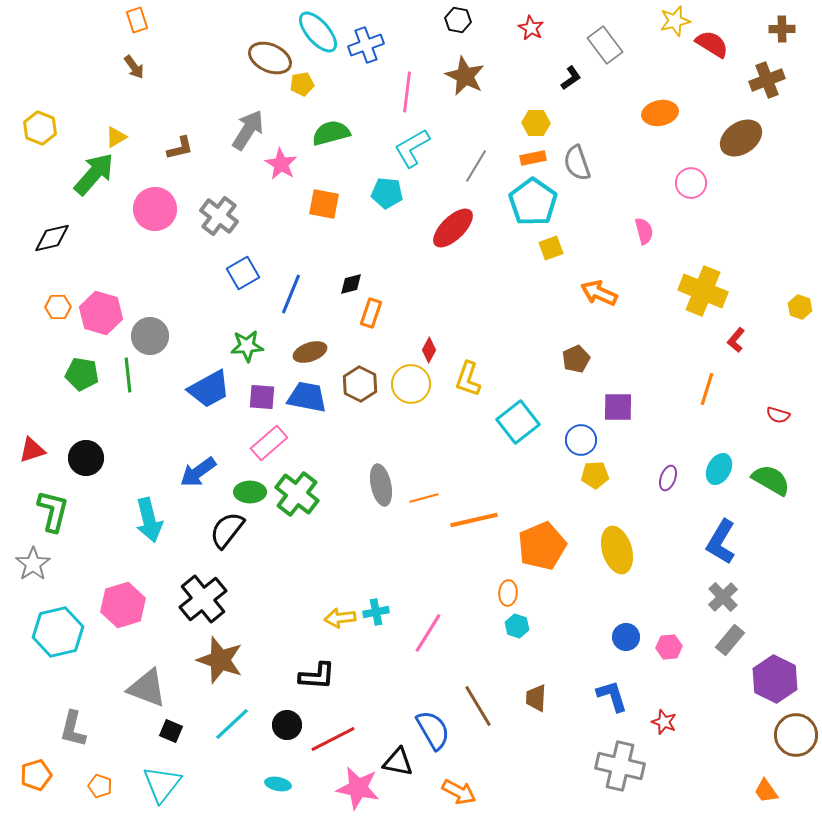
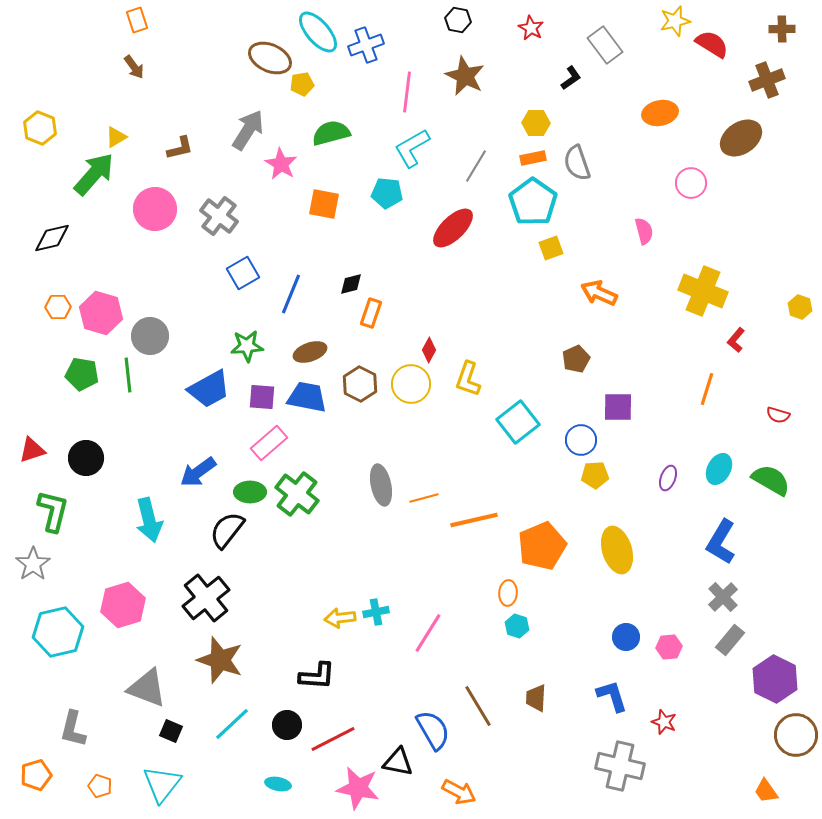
black cross at (203, 599): moved 3 px right, 1 px up
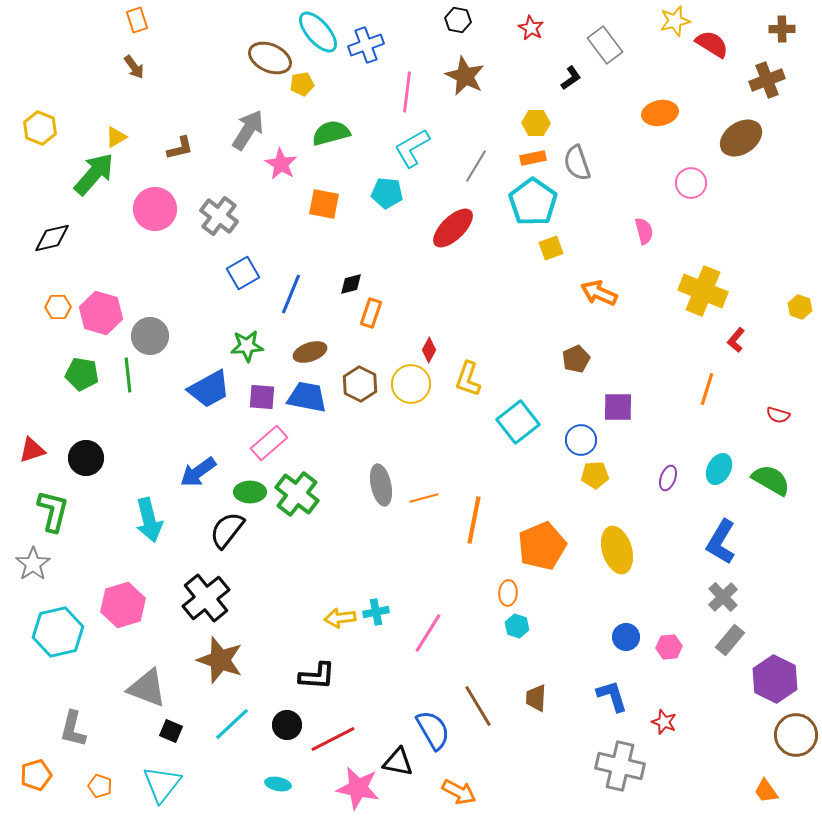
orange line at (474, 520): rotated 66 degrees counterclockwise
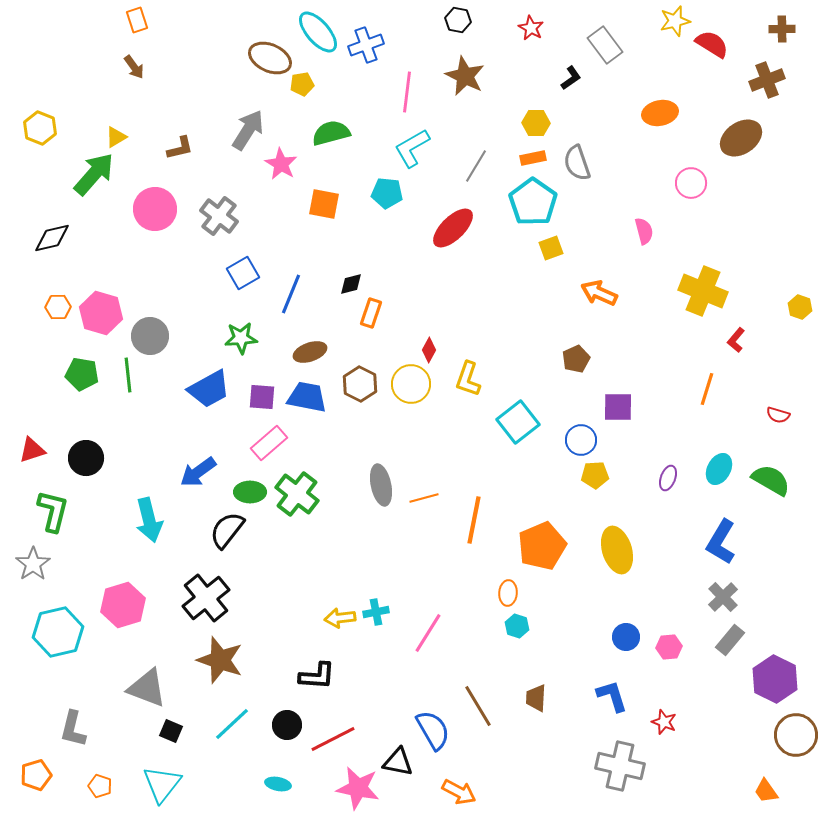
green star at (247, 346): moved 6 px left, 8 px up
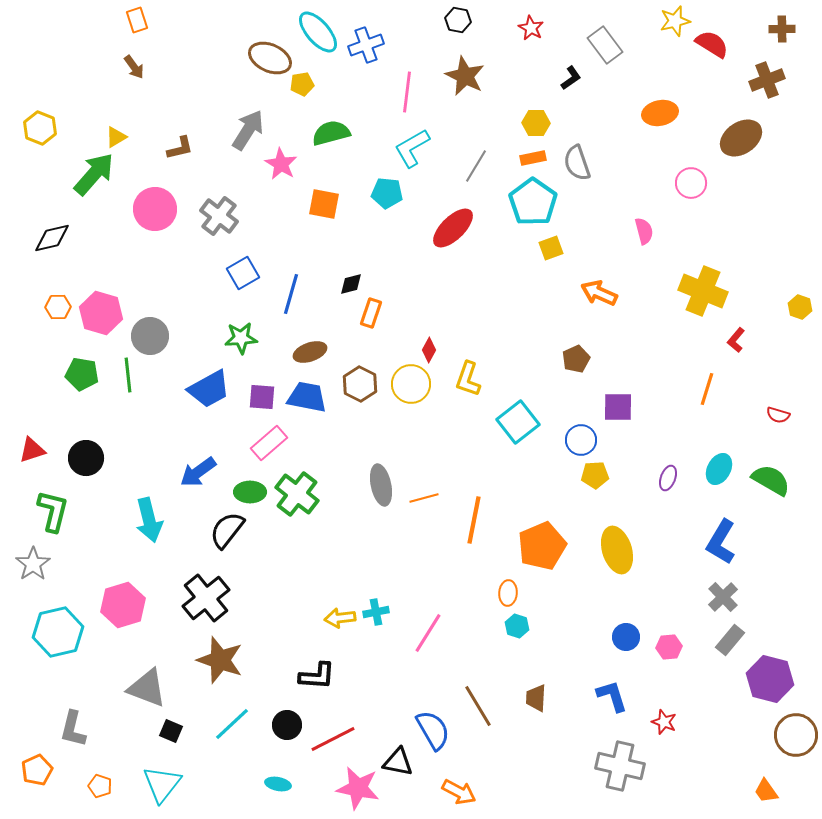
blue line at (291, 294): rotated 6 degrees counterclockwise
purple hexagon at (775, 679): moved 5 px left; rotated 12 degrees counterclockwise
orange pentagon at (36, 775): moved 1 px right, 5 px up; rotated 8 degrees counterclockwise
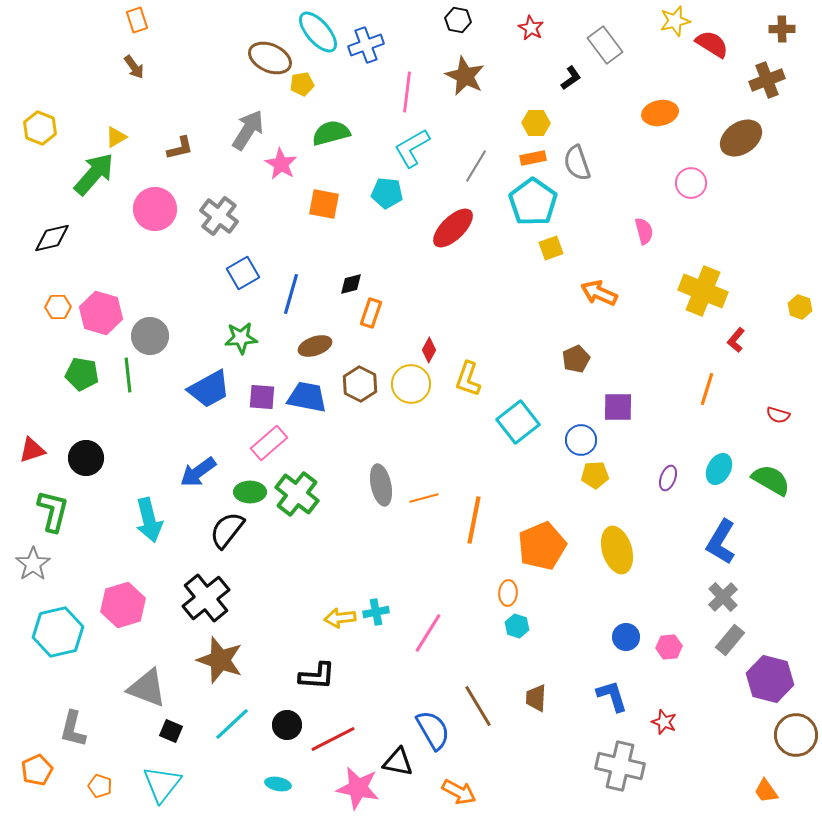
brown ellipse at (310, 352): moved 5 px right, 6 px up
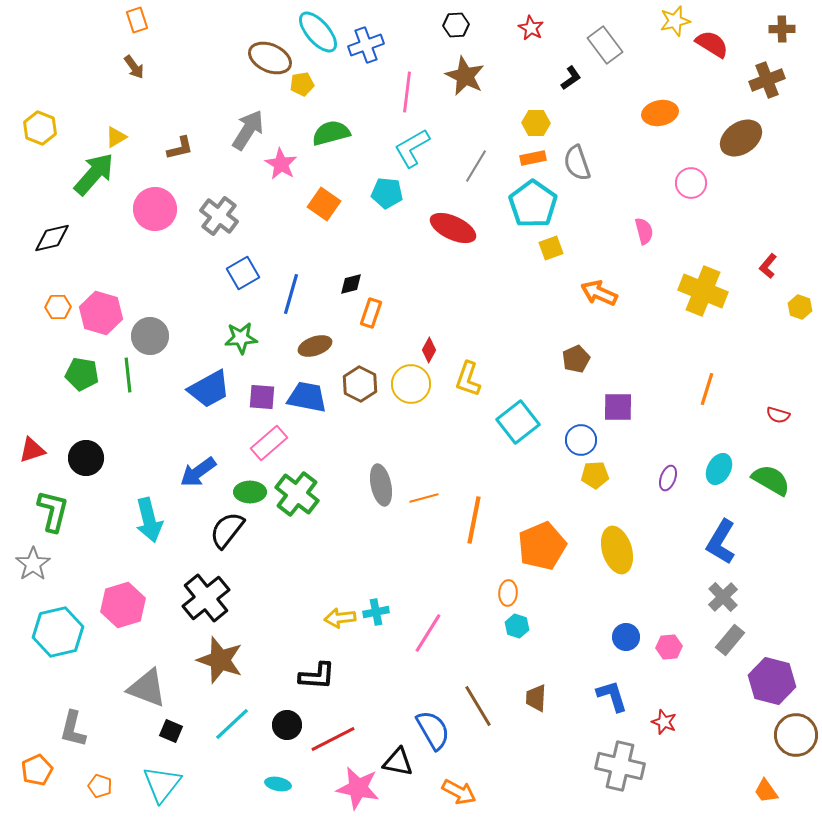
black hexagon at (458, 20): moved 2 px left, 5 px down; rotated 15 degrees counterclockwise
cyan pentagon at (533, 202): moved 2 px down
orange square at (324, 204): rotated 24 degrees clockwise
red ellipse at (453, 228): rotated 69 degrees clockwise
red L-shape at (736, 340): moved 32 px right, 74 px up
purple hexagon at (770, 679): moved 2 px right, 2 px down
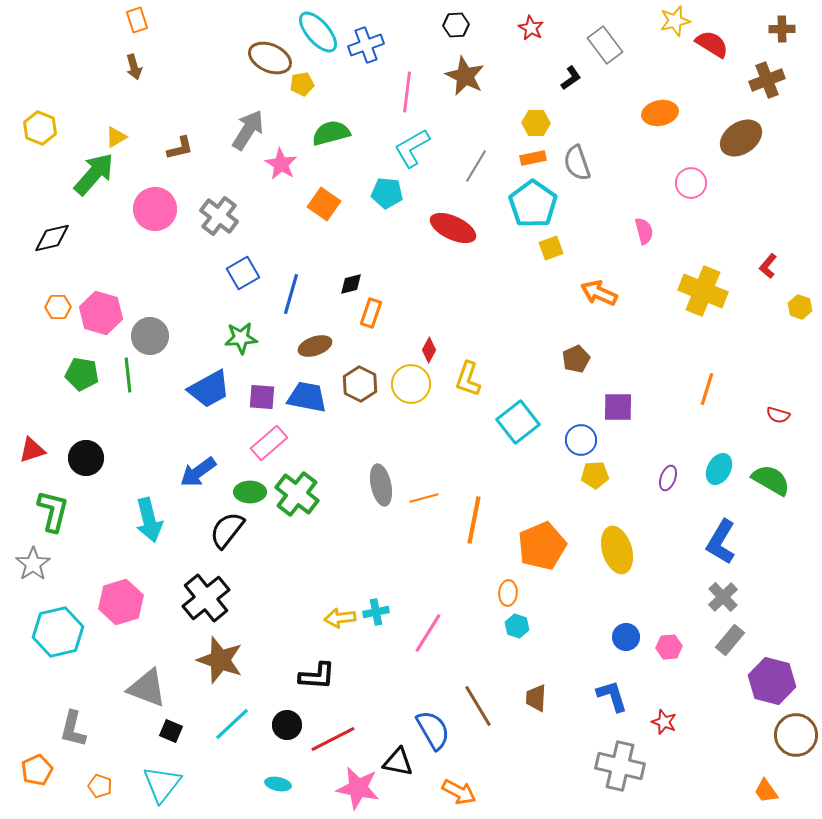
brown arrow at (134, 67): rotated 20 degrees clockwise
pink hexagon at (123, 605): moved 2 px left, 3 px up
